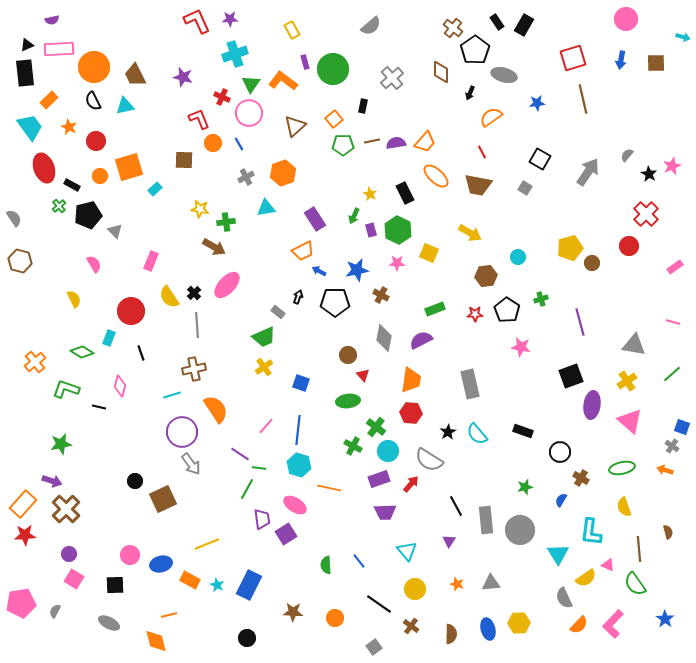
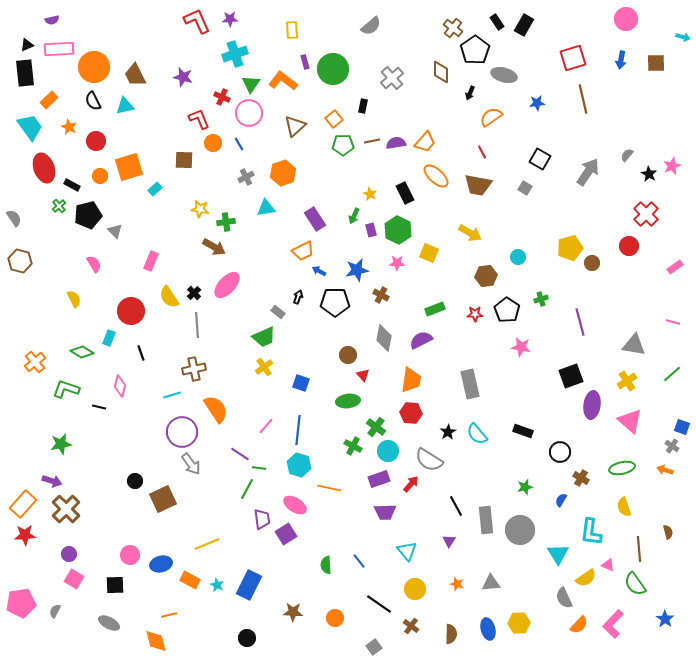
yellow rectangle at (292, 30): rotated 24 degrees clockwise
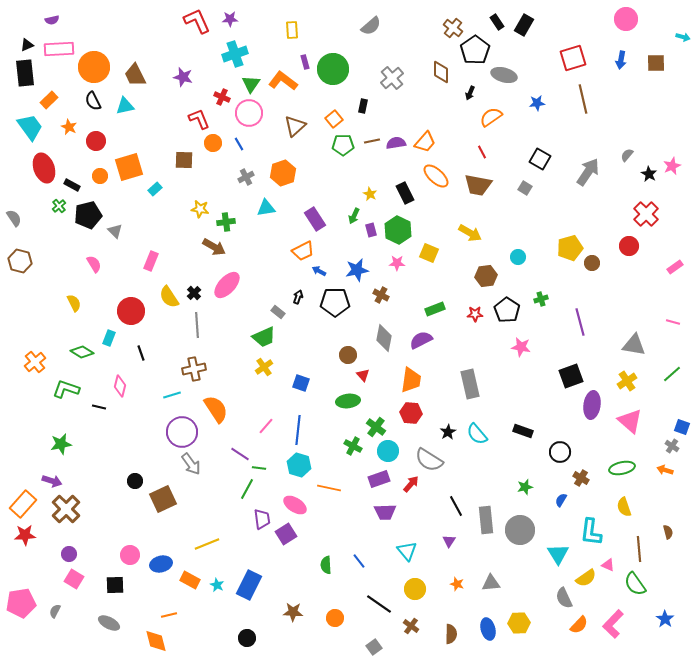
yellow semicircle at (74, 299): moved 4 px down
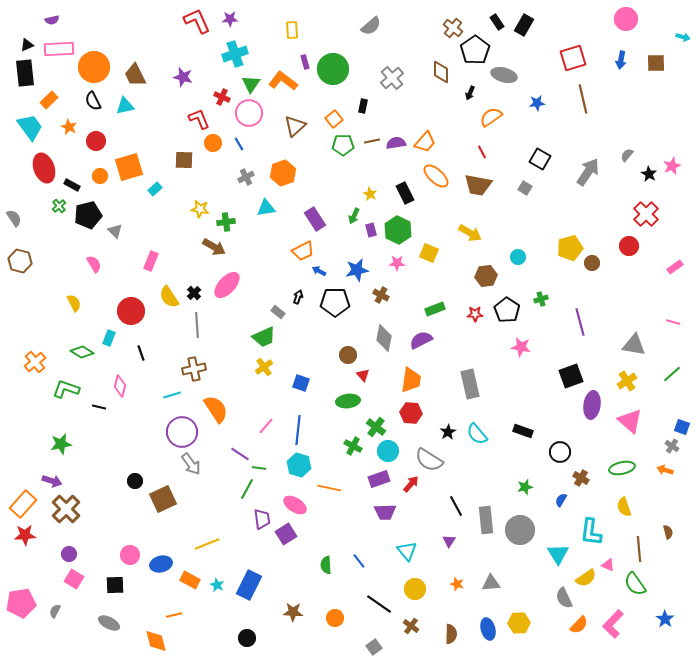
orange line at (169, 615): moved 5 px right
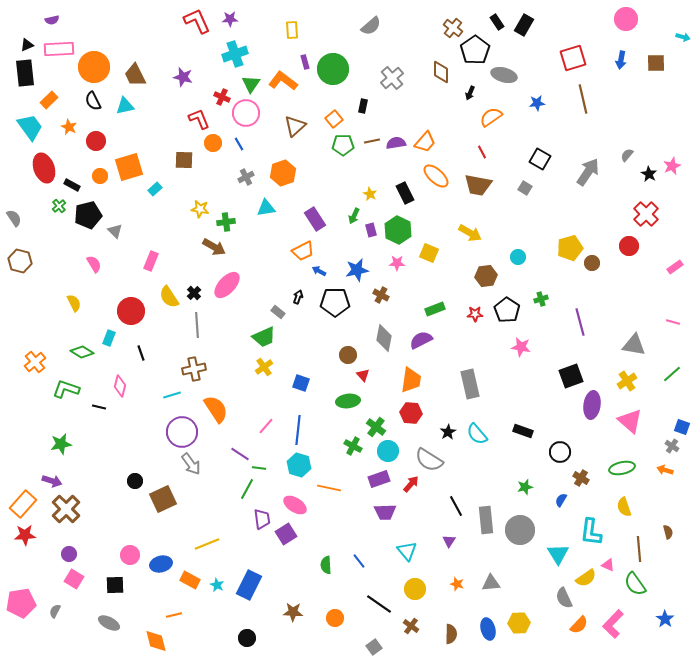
pink circle at (249, 113): moved 3 px left
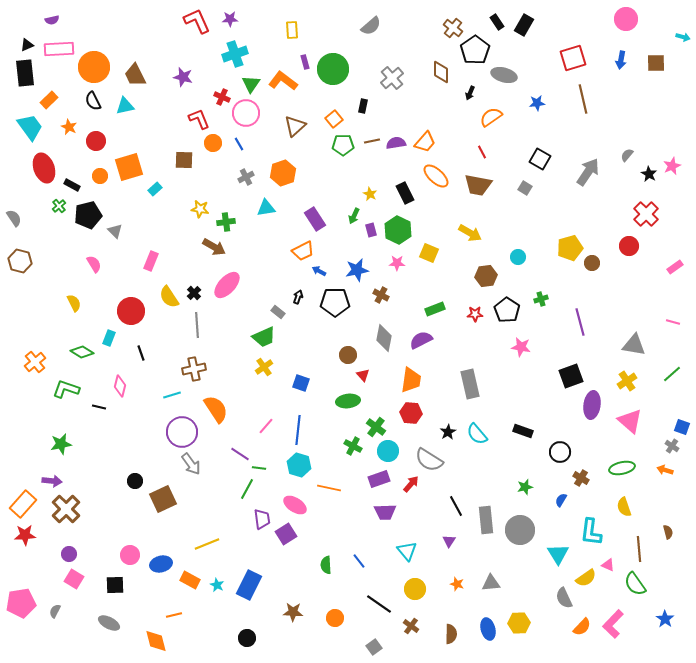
purple arrow at (52, 481): rotated 12 degrees counterclockwise
orange semicircle at (579, 625): moved 3 px right, 2 px down
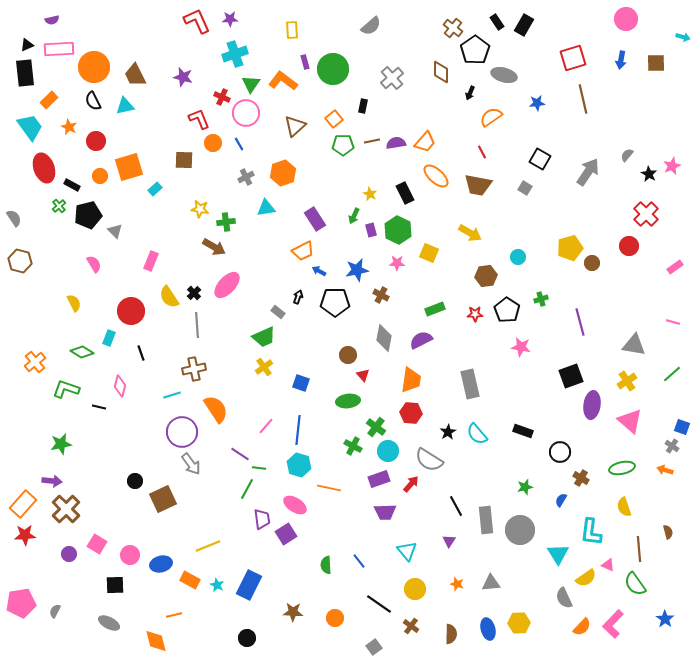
yellow line at (207, 544): moved 1 px right, 2 px down
pink square at (74, 579): moved 23 px right, 35 px up
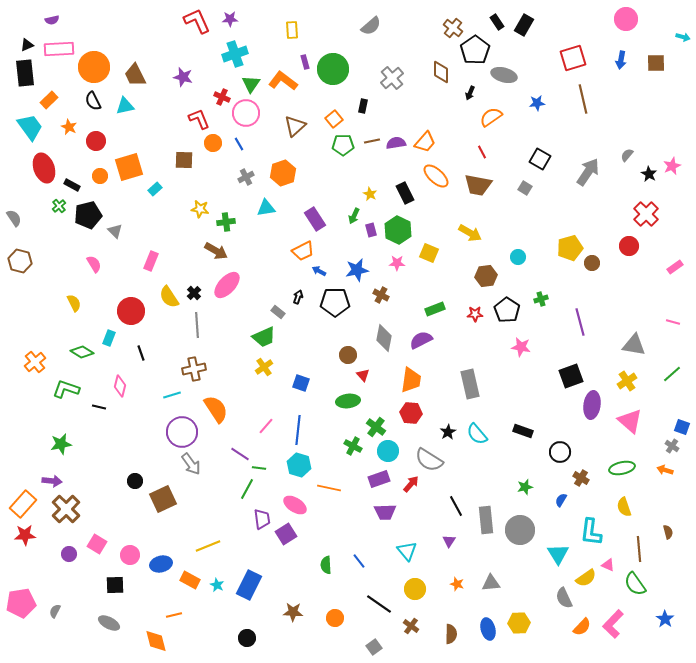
brown arrow at (214, 247): moved 2 px right, 4 px down
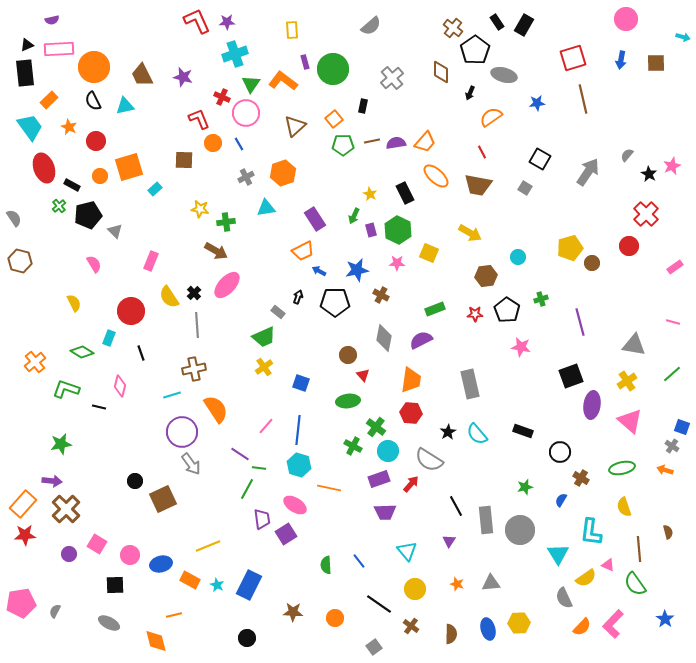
purple star at (230, 19): moved 3 px left, 3 px down
brown trapezoid at (135, 75): moved 7 px right
